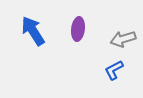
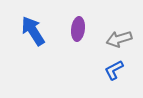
gray arrow: moved 4 px left
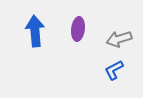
blue arrow: moved 2 px right; rotated 28 degrees clockwise
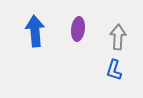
gray arrow: moved 1 px left, 2 px up; rotated 110 degrees clockwise
blue L-shape: rotated 45 degrees counterclockwise
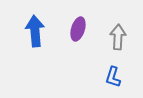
purple ellipse: rotated 10 degrees clockwise
blue L-shape: moved 1 px left, 7 px down
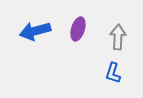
blue arrow: rotated 100 degrees counterclockwise
blue L-shape: moved 4 px up
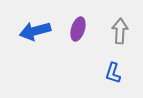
gray arrow: moved 2 px right, 6 px up
